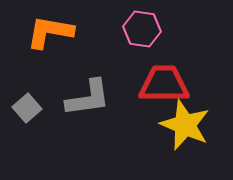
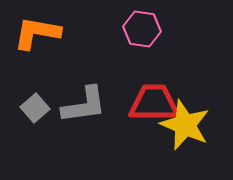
orange L-shape: moved 13 px left, 1 px down
red trapezoid: moved 10 px left, 19 px down
gray L-shape: moved 4 px left, 7 px down
gray square: moved 8 px right
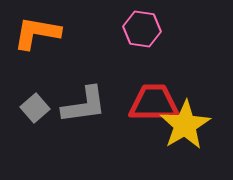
yellow star: rotated 18 degrees clockwise
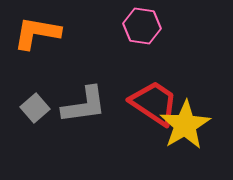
pink hexagon: moved 3 px up
red trapezoid: rotated 34 degrees clockwise
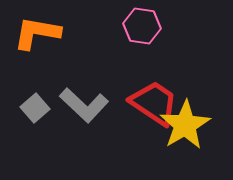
gray L-shape: rotated 51 degrees clockwise
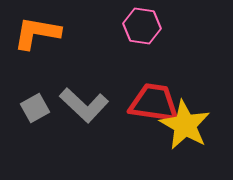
red trapezoid: rotated 26 degrees counterclockwise
gray square: rotated 12 degrees clockwise
yellow star: rotated 12 degrees counterclockwise
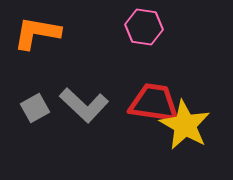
pink hexagon: moved 2 px right, 1 px down
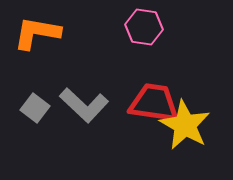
gray square: rotated 24 degrees counterclockwise
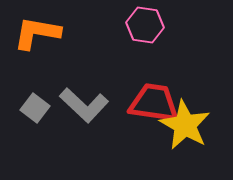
pink hexagon: moved 1 px right, 2 px up
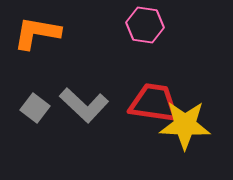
yellow star: rotated 27 degrees counterclockwise
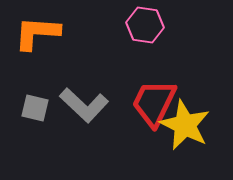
orange L-shape: rotated 6 degrees counterclockwise
red trapezoid: rotated 72 degrees counterclockwise
gray square: rotated 24 degrees counterclockwise
yellow star: rotated 24 degrees clockwise
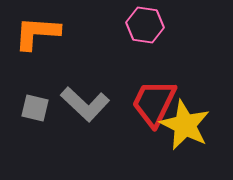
gray L-shape: moved 1 px right, 1 px up
